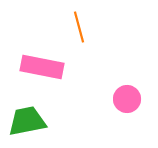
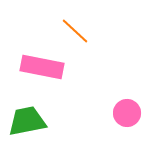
orange line: moved 4 px left, 4 px down; rotated 32 degrees counterclockwise
pink circle: moved 14 px down
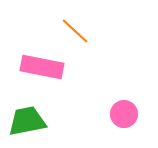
pink circle: moved 3 px left, 1 px down
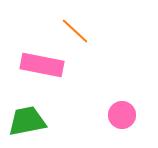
pink rectangle: moved 2 px up
pink circle: moved 2 px left, 1 px down
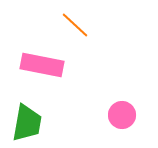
orange line: moved 6 px up
green trapezoid: moved 2 px down; rotated 111 degrees clockwise
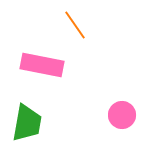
orange line: rotated 12 degrees clockwise
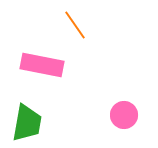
pink circle: moved 2 px right
